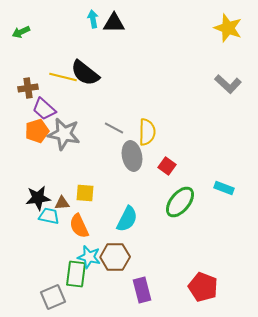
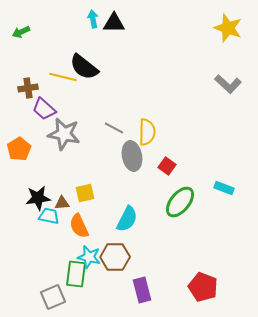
black semicircle: moved 1 px left, 6 px up
orange pentagon: moved 18 px left, 18 px down; rotated 15 degrees counterclockwise
yellow square: rotated 18 degrees counterclockwise
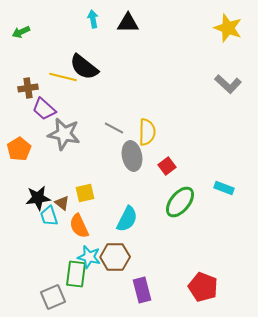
black triangle: moved 14 px right
red square: rotated 18 degrees clockwise
brown triangle: rotated 42 degrees clockwise
cyan trapezoid: rotated 120 degrees counterclockwise
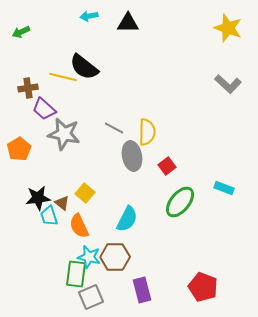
cyan arrow: moved 4 px left, 3 px up; rotated 90 degrees counterclockwise
yellow square: rotated 36 degrees counterclockwise
gray square: moved 38 px right
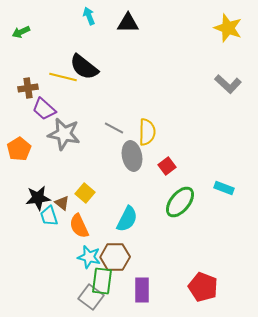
cyan arrow: rotated 78 degrees clockwise
green rectangle: moved 26 px right, 7 px down
purple rectangle: rotated 15 degrees clockwise
gray square: rotated 30 degrees counterclockwise
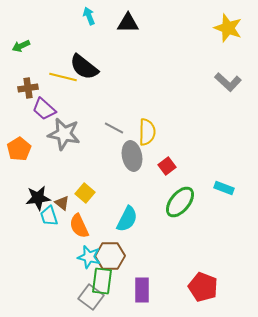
green arrow: moved 14 px down
gray L-shape: moved 2 px up
brown hexagon: moved 5 px left, 1 px up
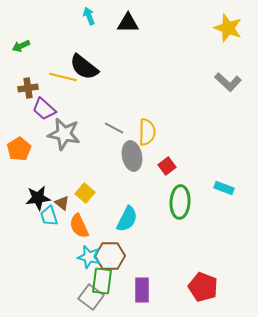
green ellipse: rotated 36 degrees counterclockwise
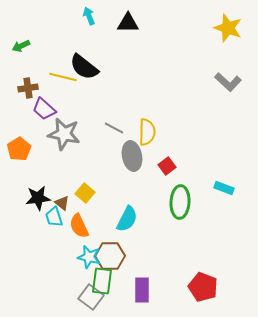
cyan trapezoid: moved 5 px right, 1 px down
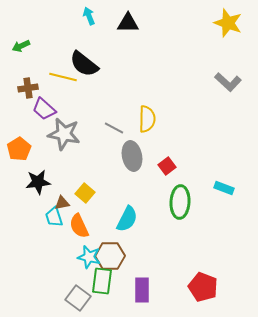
yellow star: moved 5 px up
black semicircle: moved 3 px up
yellow semicircle: moved 13 px up
black star: moved 16 px up
brown triangle: rotated 49 degrees counterclockwise
gray square: moved 13 px left, 1 px down
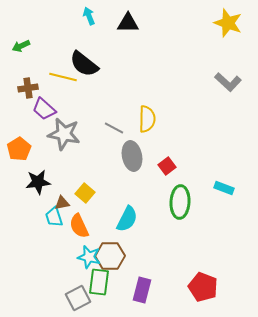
green rectangle: moved 3 px left, 1 px down
purple rectangle: rotated 15 degrees clockwise
gray square: rotated 25 degrees clockwise
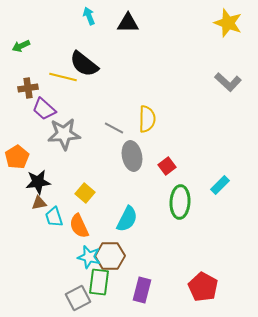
gray star: rotated 16 degrees counterclockwise
orange pentagon: moved 2 px left, 8 px down
cyan rectangle: moved 4 px left, 3 px up; rotated 66 degrees counterclockwise
brown triangle: moved 23 px left
red pentagon: rotated 8 degrees clockwise
